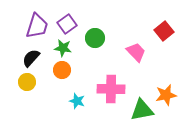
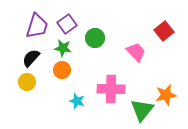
green triangle: rotated 40 degrees counterclockwise
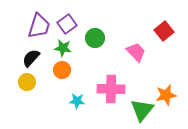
purple trapezoid: moved 2 px right
cyan star: rotated 14 degrees counterclockwise
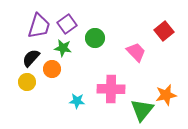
orange circle: moved 10 px left, 1 px up
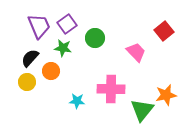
purple trapezoid: rotated 40 degrees counterclockwise
black semicircle: moved 1 px left
orange circle: moved 1 px left, 2 px down
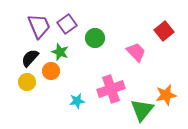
green star: moved 3 px left, 4 px down; rotated 12 degrees clockwise
pink cross: rotated 20 degrees counterclockwise
cyan star: rotated 14 degrees counterclockwise
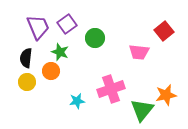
purple trapezoid: moved 1 px left, 1 px down
pink trapezoid: moved 3 px right; rotated 140 degrees clockwise
black semicircle: moved 4 px left; rotated 36 degrees counterclockwise
